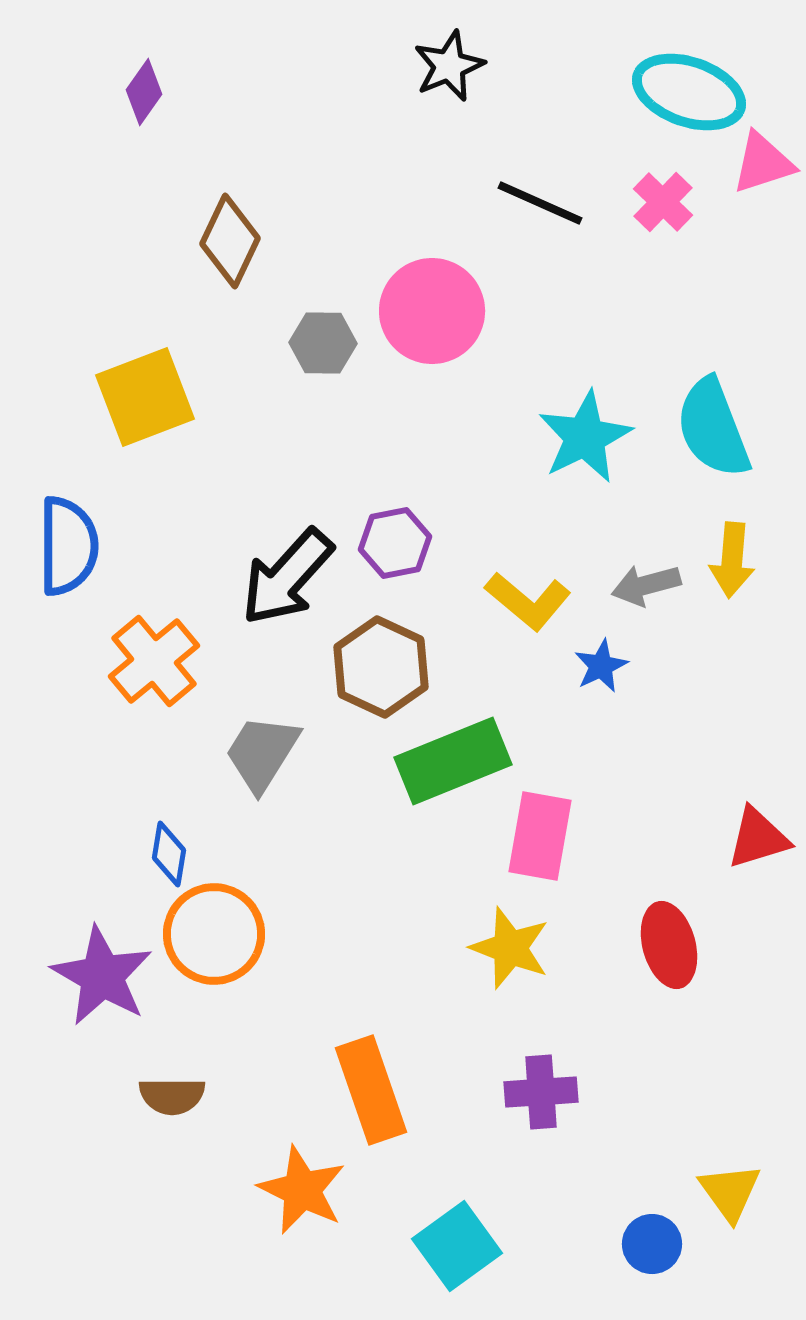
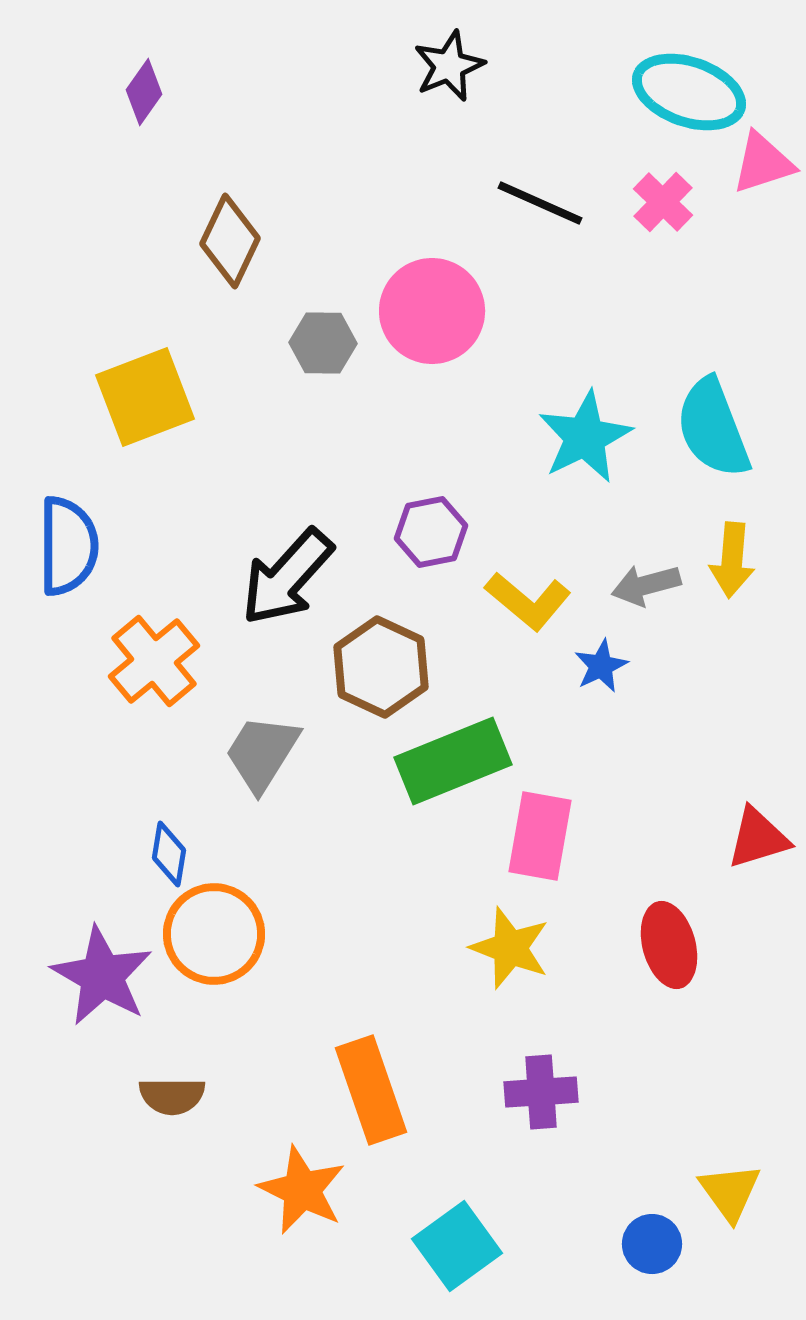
purple hexagon: moved 36 px right, 11 px up
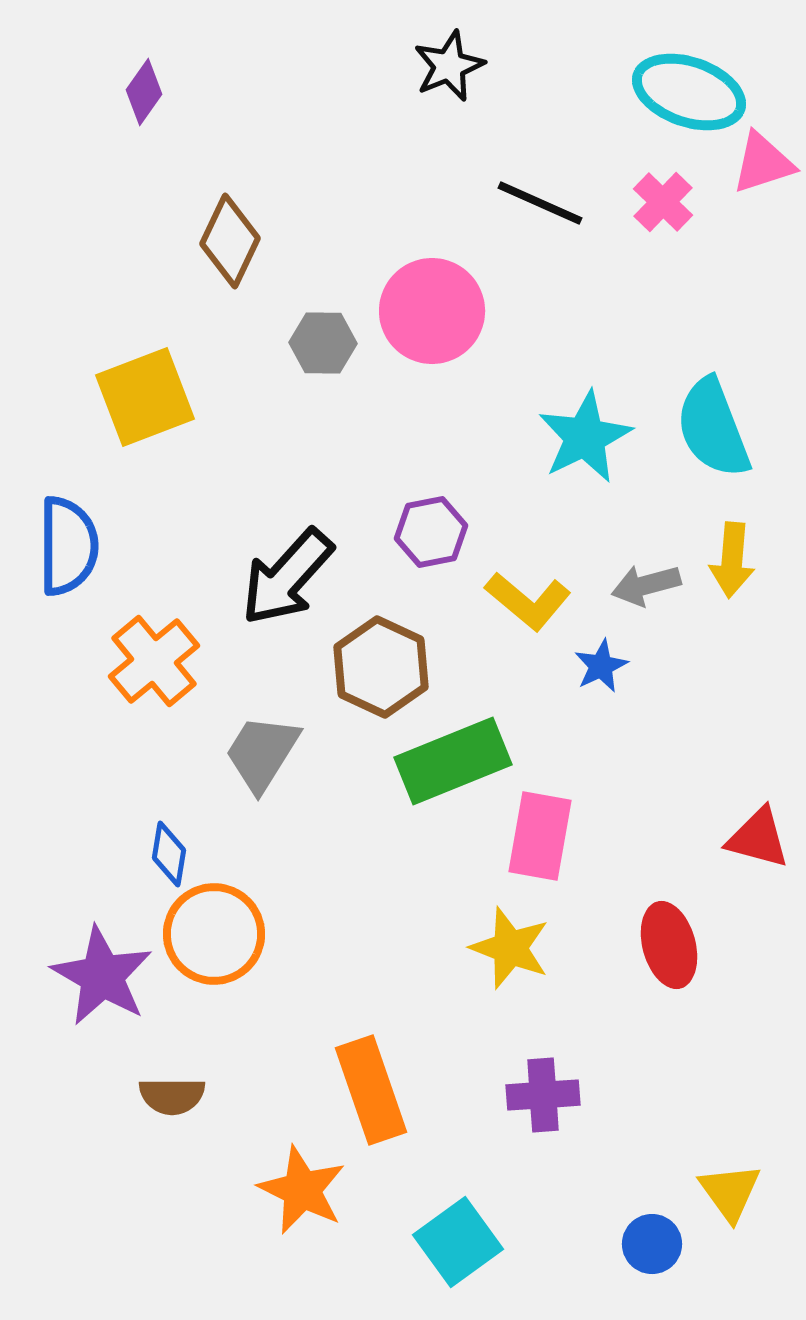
red triangle: rotated 32 degrees clockwise
purple cross: moved 2 px right, 3 px down
cyan square: moved 1 px right, 4 px up
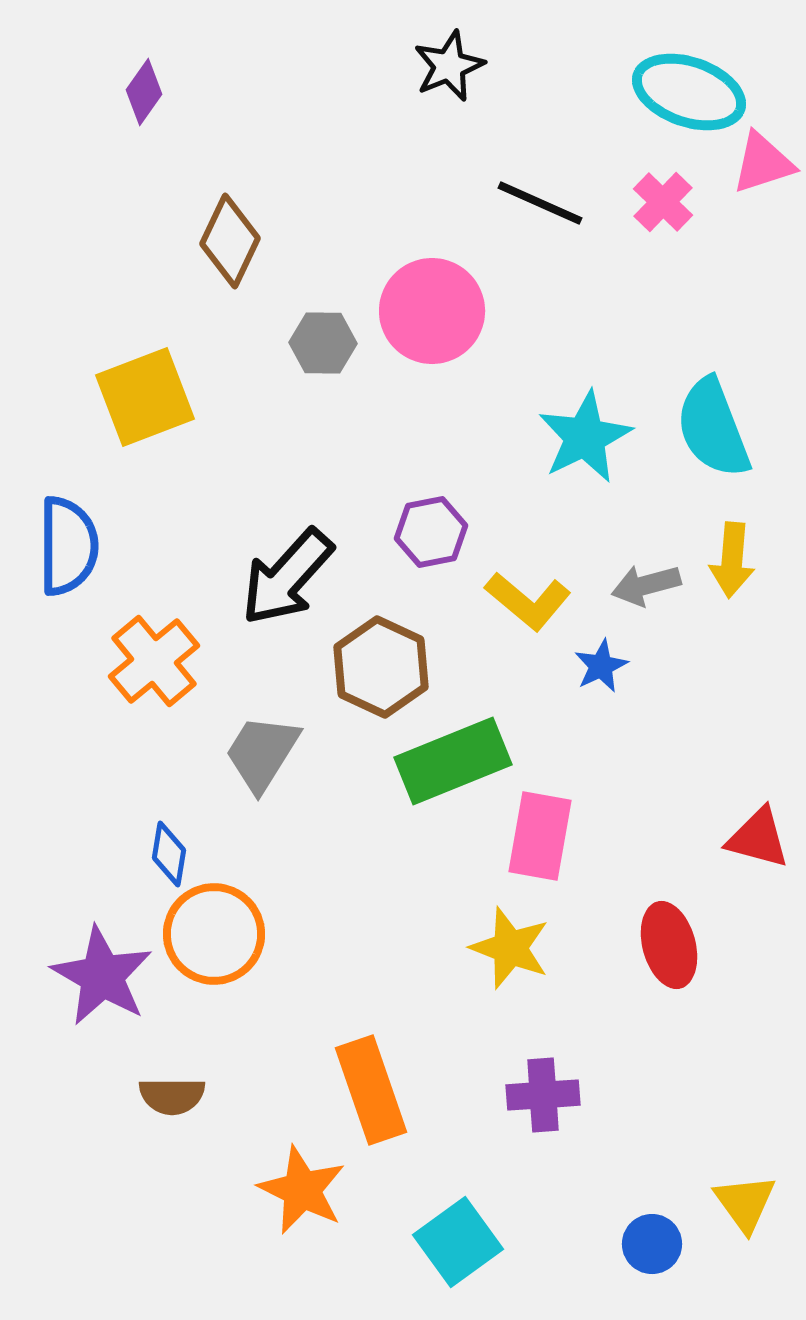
yellow triangle: moved 15 px right, 11 px down
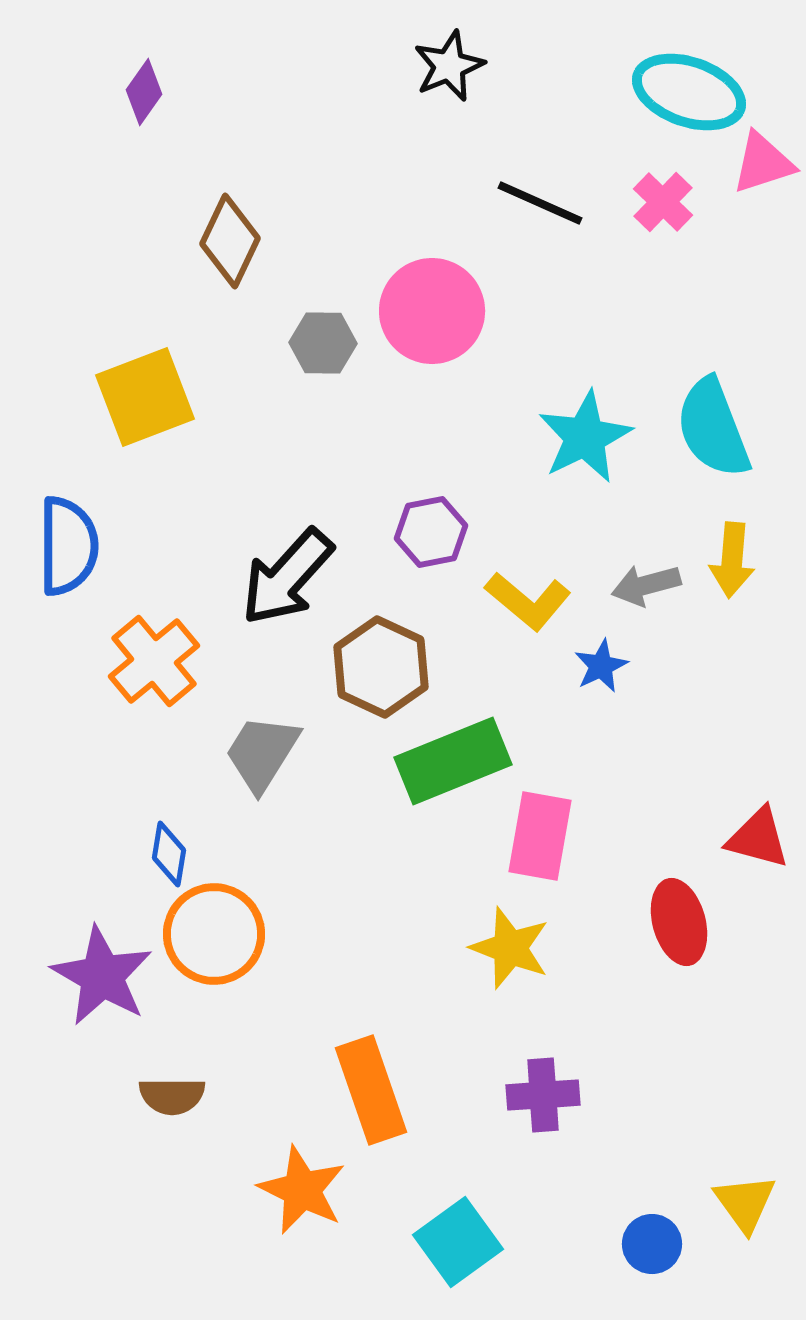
red ellipse: moved 10 px right, 23 px up
